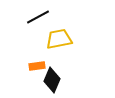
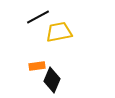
yellow trapezoid: moved 7 px up
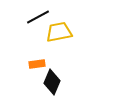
orange rectangle: moved 2 px up
black diamond: moved 2 px down
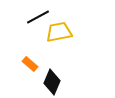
orange rectangle: moved 7 px left; rotated 49 degrees clockwise
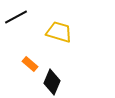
black line: moved 22 px left
yellow trapezoid: rotated 28 degrees clockwise
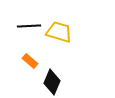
black line: moved 13 px right, 9 px down; rotated 25 degrees clockwise
orange rectangle: moved 3 px up
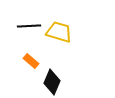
orange rectangle: moved 1 px right
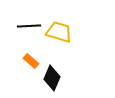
black diamond: moved 4 px up
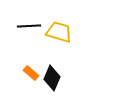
orange rectangle: moved 12 px down
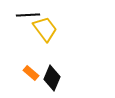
black line: moved 1 px left, 11 px up
yellow trapezoid: moved 14 px left, 3 px up; rotated 36 degrees clockwise
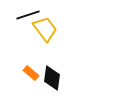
black line: rotated 15 degrees counterclockwise
black diamond: rotated 15 degrees counterclockwise
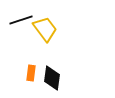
black line: moved 7 px left, 5 px down
orange rectangle: rotated 56 degrees clockwise
